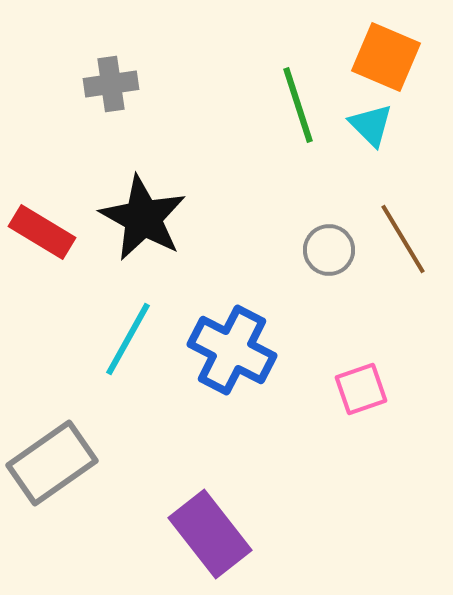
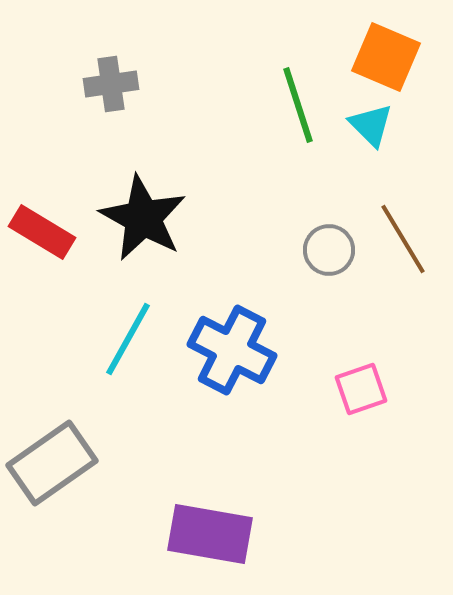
purple rectangle: rotated 42 degrees counterclockwise
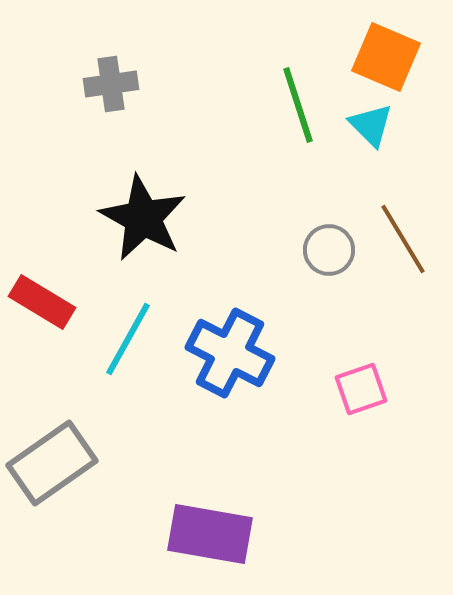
red rectangle: moved 70 px down
blue cross: moved 2 px left, 3 px down
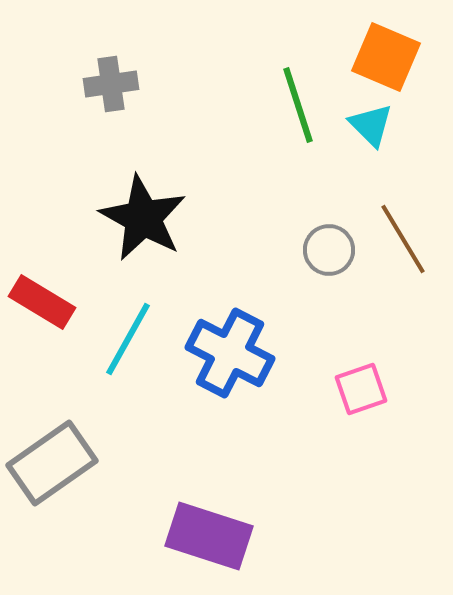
purple rectangle: moved 1 px left, 2 px down; rotated 8 degrees clockwise
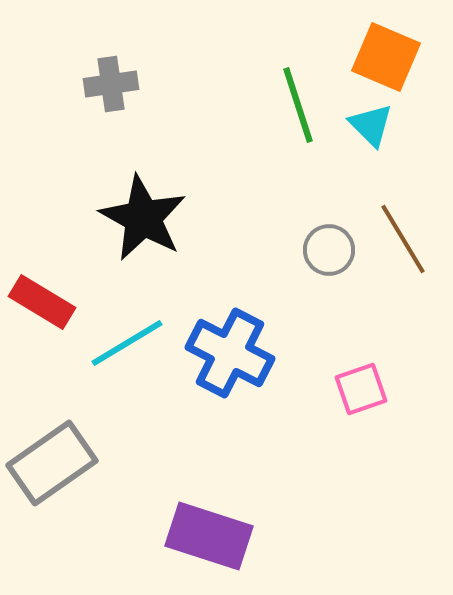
cyan line: moved 1 px left, 4 px down; rotated 30 degrees clockwise
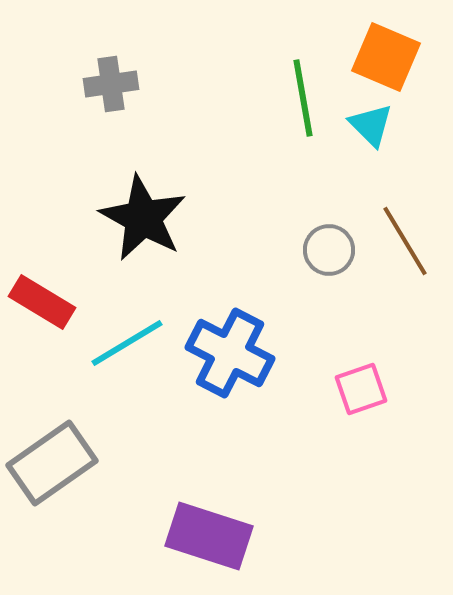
green line: moved 5 px right, 7 px up; rotated 8 degrees clockwise
brown line: moved 2 px right, 2 px down
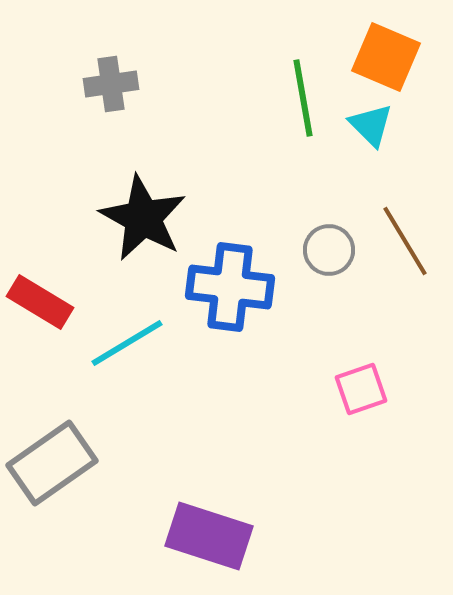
red rectangle: moved 2 px left
blue cross: moved 66 px up; rotated 20 degrees counterclockwise
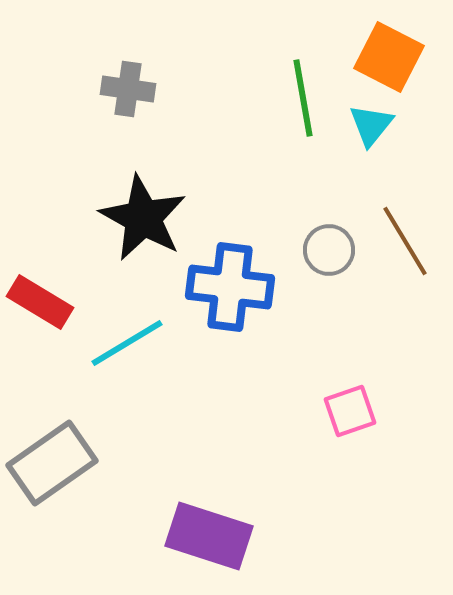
orange square: moved 3 px right; rotated 4 degrees clockwise
gray cross: moved 17 px right, 5 px down; rotated 16 degrees clockwise
cyan triangle: rotated 24 degrees clockwise
pink square: moved 11 px left, 22 px down
